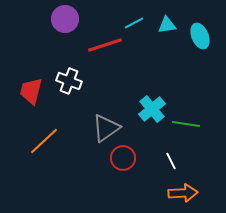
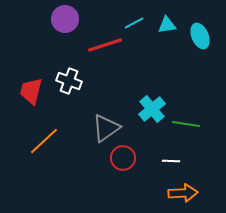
white line: rotated 60 degrees counterclockwise
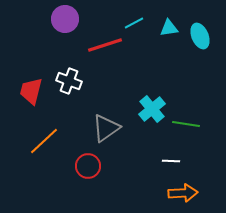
cyan triangle: moved 2 px right, 3 px down
red circle: moved 35 px left, 8 px down
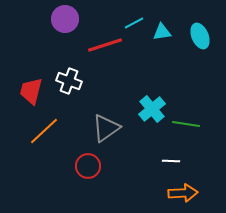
cyan triangle: moved 7 px left, 4 px down
orange line: moved 10 px up
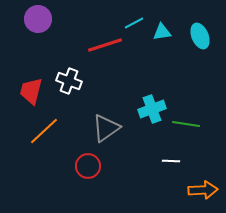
purple circle: moved 27 px left
cyan cross: rotated 20 degrees clockwise
orange arrow: moved 20 px right, 3 px up
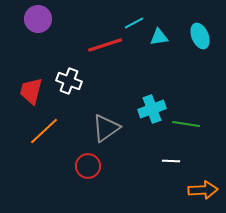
cyan triangle: moved 3 px left, 5 px down
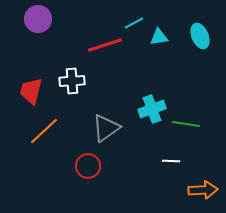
white cross: moved 3 px right; rotated 25 degrees counterclockwise
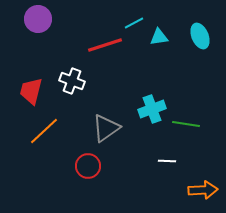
white cross: rotated 25 degrees clockwise
white line: moved 4 px left
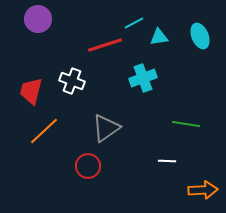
cyan cross: moved 9 px left, 31 px up
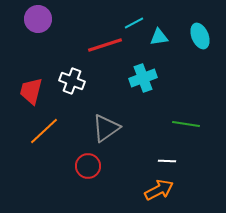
orange arrow: moved 44 px left; rotated 24 degrees counterclockwise
